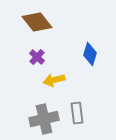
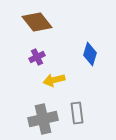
purple cross: rotated 21 degrees clockwise
gray cross: moved 1 px left
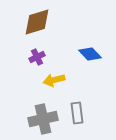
brown diamond: rotated 68 degrees counterclockwise
blue diamond: rotated 60 degrees counterclockwise
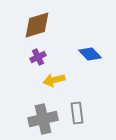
brown diamond: moved 3 px down
purple cross: moved 1 px right
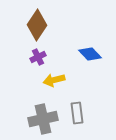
brown diamond: rotated 40 degrees counterclockwise
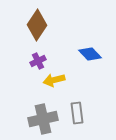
purple cross: moved 4 px down
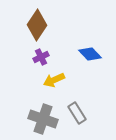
purple cross: moved 3 px right, 4 px up
yellow arrow: rotated 10 degrees counterclockwise
gray rectangle: rotated 25 degrees counterclockwise
gray cross: rotated 32 degrees clockwise
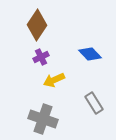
gray rectangle: moved 17 px right, 10 px up
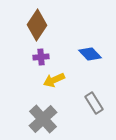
purple cross: rotated 21 degrees clockwise
gray cross: rotated 28 degrees clockwise
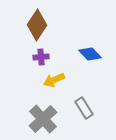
gray rectangle: moved 10 px left, 5 px down
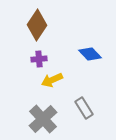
purple cross: moved 2 px left, 2 px down
yellow arrow: moved 2 px left
